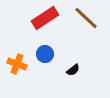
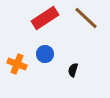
black semicircle: rotated 144 degrees clockwise
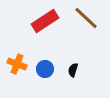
red rectangle: moved 3 px down
blue circle: moved 15 px down
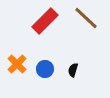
red rectangle: rotated 12 degrees counterclockwise
orange cross: rotated 24 degrees clockwise
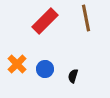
brown line: rotated 36 degrees clockwise
black semicircle: moved 6 px down
